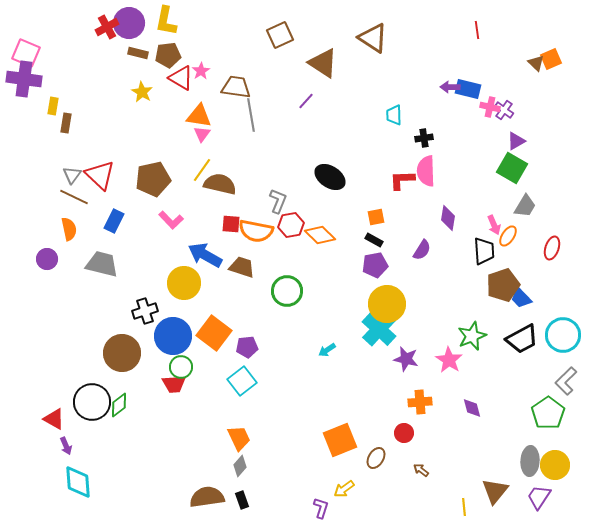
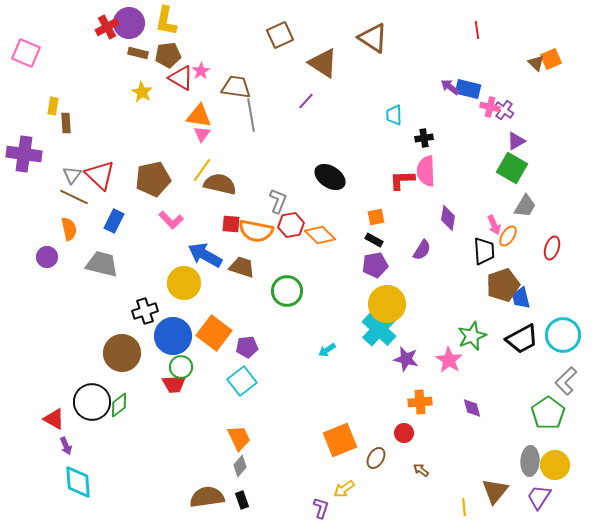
purple cross at (24, 79): moved 75 px down
purple arrow at (450, 87): rotated 36 degrees clockwise
brown rectangle at (66, 123): rotated 12 degrees counterclockwise
purple circle at (47, 259): moved 2 px up
blue trapezoid at (521, 298): rotated 30 degrees clockwise
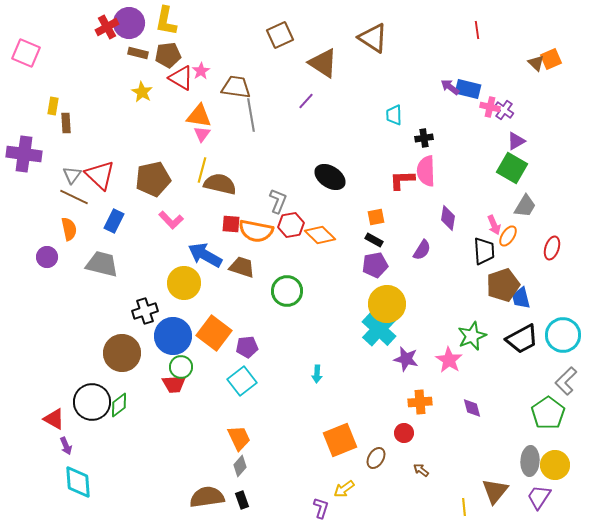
yellow line at (202, 170): rotated 20 degrees counterclockwise
cyan arrow at (327, 350): moved 10 px left, 24 px down; rotated 54 degrees counterclockwise
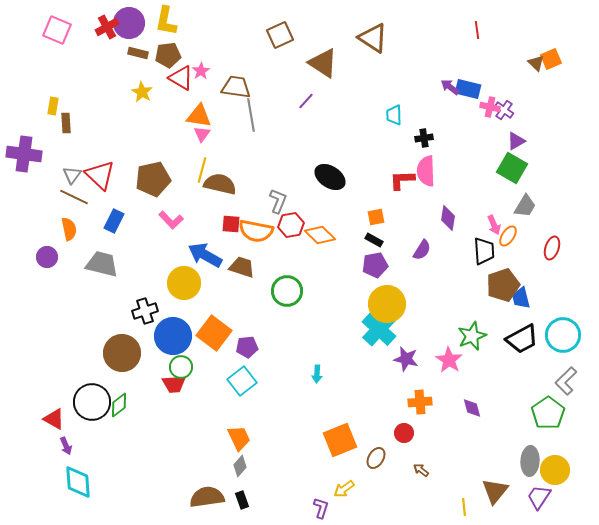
pink square at (26, 53): moved 31 px right, 23 px up
yellow circle at (555, 465): moved 5 px down
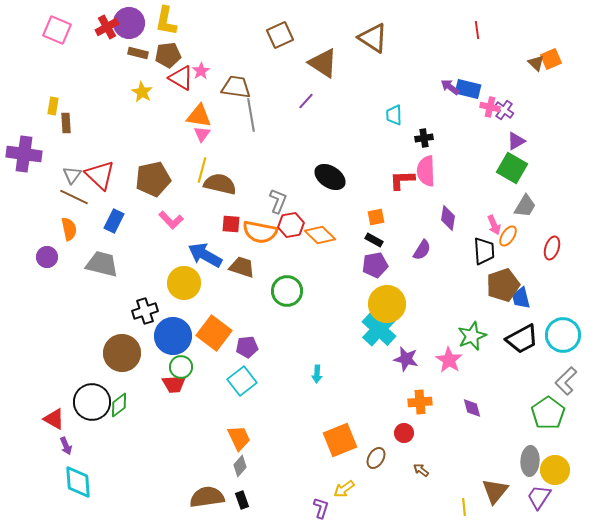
orange semicircle at (256, 231): moved 4 px right, 1 px down
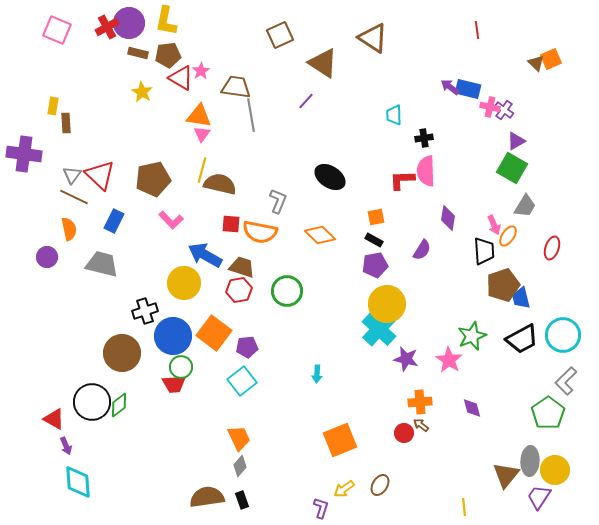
red hexagon at (291, 225): moved 52 px left, 65 px down
brown ellipse at (376, 458): moved 4 px right, 27 px down
brown arrow at (421, 470): moved 45 px up
brown triangle at (495, 491): moved 11 px right, 16 px up
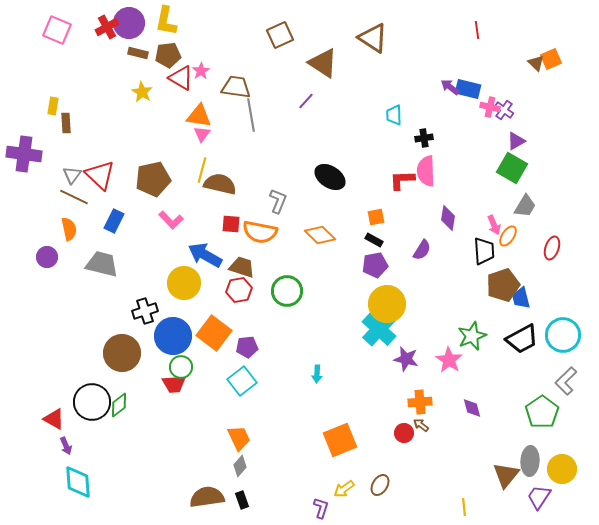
green pentagon at (548, 413): moved 6 px left, 1 px up
yellow circle at (555, 470): moved 7 px right, 1 px up
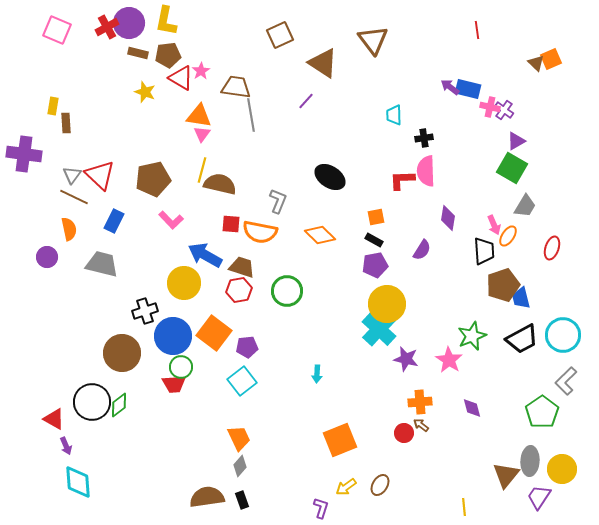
brown triangle at (373, 38): moved 2 px down; rotated 20 degrees clockwise
yellow star at (142, 92): moved 3 px right; rotated 10 degrees counterclockwise
yellow arrow at (344, 489): moved 2 px right, 2 px up
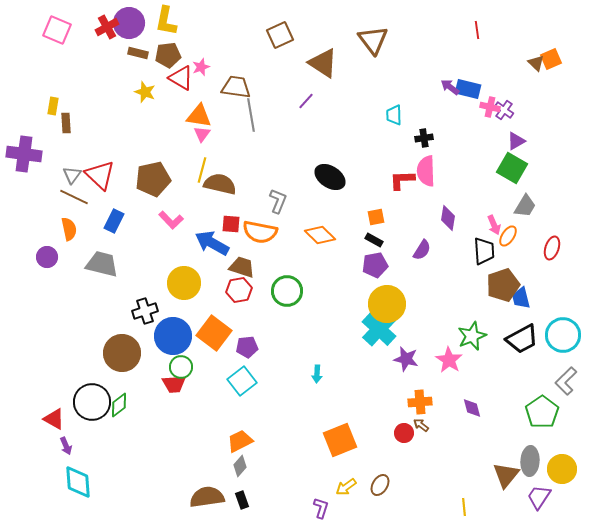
pink star at (201, 71): moved 4 px up; rotated 12 degrees clockwise
blue arrow at (205, 255): moved 7 px right, 12 px up
orange trapezoid at (239, 438): moved 1 px right, 3 px down; rotated 92 degrees counterclockwise
